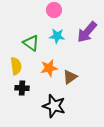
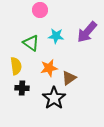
pink circle: moved 14 px left
cyan star: moved 1 px left
brown triangle: moved 1 px left, 1 px down
black star: moved 8 px up; rotated 20 degrees clockwise
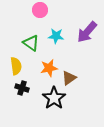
black cross: rotated 16 degrees clockwise
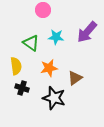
pink circle: moved 3 px right
cyan star: moved 1 px down
brown triangle: moved 6 px right
black star: rotated 20 degrees counterclockwise
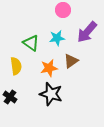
pink circle: moved 20 px right
cyan star: moved 1 px right, 1 px down; rotated 14 degrees counterclockwise
brown triangle: moved 4 px left, 17 px up
black cross: moved 12 px left, 9 px down; rotated 16 degrees clockwise
black star: moved 3 px left, 4 px up
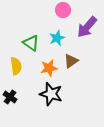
purple arrow: moved 5 px up
cyan star: rotated 14 degrees counterclockwise
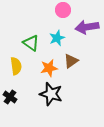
purple arrow: rotated 40 degrees clockwise
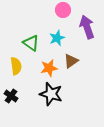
purple arrow: rotated 80 degrees clockwise
black cross: moved 1 px right, 1 px up
